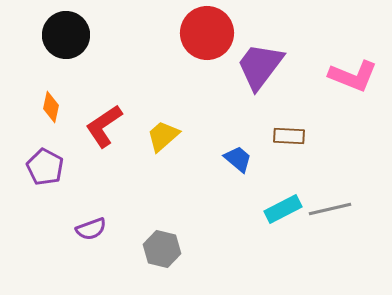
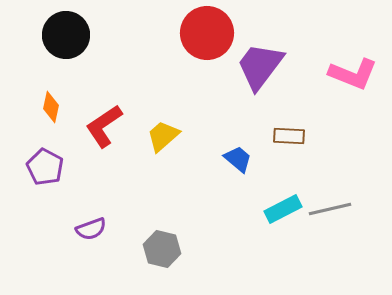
pink L-shape: moved 2 px up
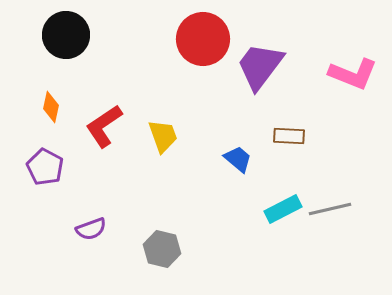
red circle: moved 4 px left, 6 px down
yellow trapezoid: rotated 111 degrees clockwise
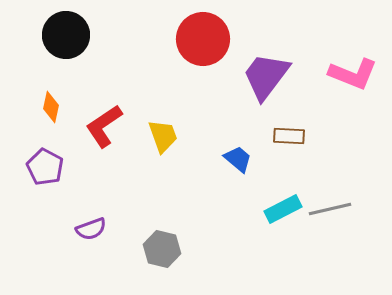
purple trapezoid: moved 6 px right, 10 px down
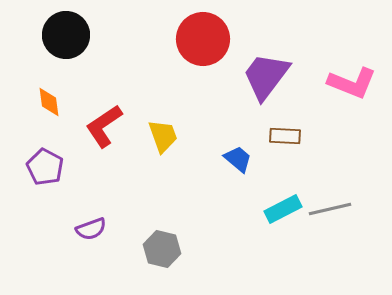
pink L-shape: moved 1 px left, 9 px down
orange diamond: moved 2 px left, 5 px up; rotated 20 degrees counterclockwise
brown rectangle: moved 4 px left
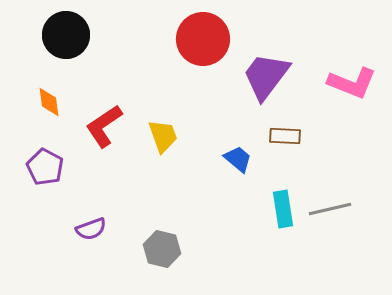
cyan rectangle: rotated 72 degrees counterclockwise
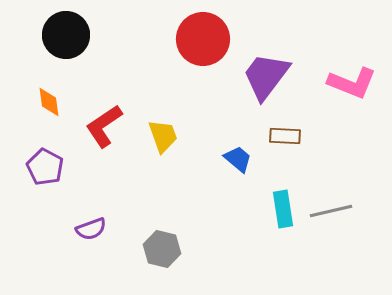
gray line: moved 1 px right, 2 px down
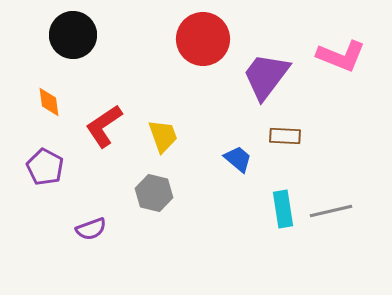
black circle: moved 7 px right
pink L-shape: moved 11 px left, 27 px up
gray hexagon: moved 8 px left, 56 px up
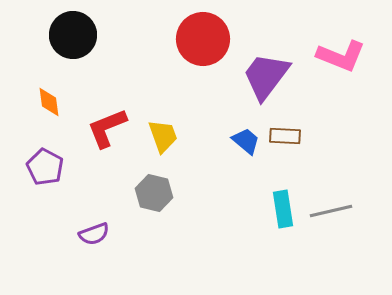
red L-shape: moved 3 px right, 2 px down; rotated 12 degrees clockwise
blue trapezoid: moved 8 px right, 18 px up
purple semicircle: moved 3 px right, 5 px down
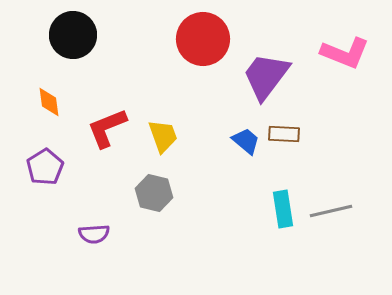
pink L-shape: moved 4 px right, 3 px up
brown rectangle: moved 1 px left, 2 px up
purple pentagon: rotated 12 degrees clockwise
purple semicircle: rotated 16 degrees clockwise
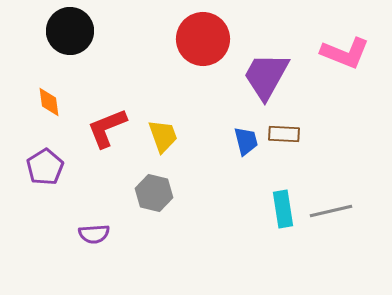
black circle: moved 3 px left, 4 px up
purple trapezoid: rotated 8 degrees counterclockwise
blue trapezoid: rotated 36 degrees clockwise
